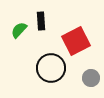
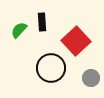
black rectangle: moved 1 px right, 1 px down
red square: rotated 16 degrees counterclockwise
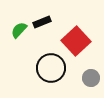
black rectangle: rotated 72 degrees clockwise
